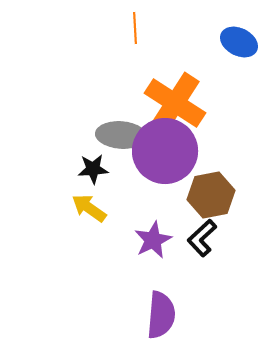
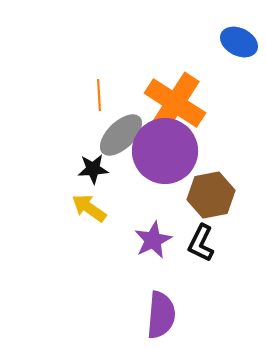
orange line: moved 36 px left, 67 px down
gray ellipse: rotated 48 degrees counterclockwise
black L-shape: moved 1 px left, 5 px down; rotated 21 degrees counterclockwise
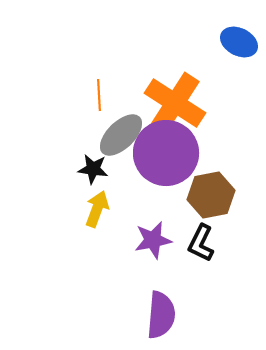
purple circle: moved 1 px right, 2 px down
black star: rotated 12 degrees clockwise
yellow arrow: moved 8 px right, 1 px down; rotated 75 degrees clockwise
purple star: rotated 15 degrees clockwise
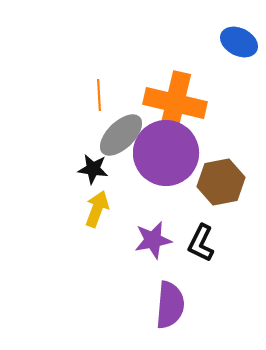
orange cross: rotated 20 degrees counterclockwise
brown hexagon: moved 10 px right, 13 px up
purple semicircle: moved 9 px right, 10 px up
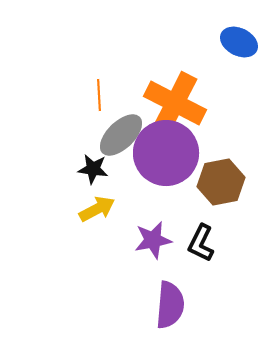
orange cross: rotated 14 degrees clockwise
yellow arrow: rotated 42 degrees clockwise
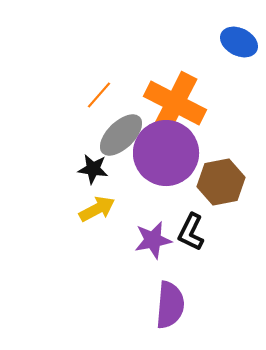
orange line: rotated 44 degrees clockwise
black L-shape: moved 10 px left, 11 px up
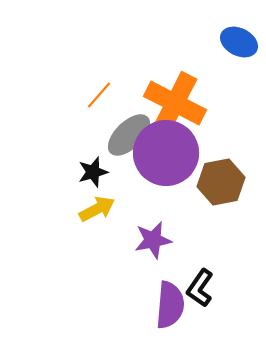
gray ellipse: moved 8 px right
black star: moved 3 px down; rotated 24 degrees counterclockwise
black L-shape: moved 9 px right, 56 px down; rotated 9 degrees clockwise
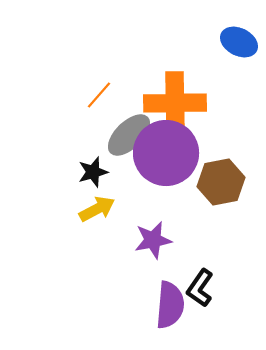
orange cross: rotated 28 degrees counterclockwise
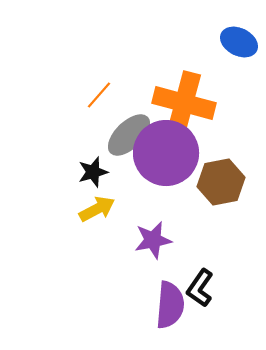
orange cross: moved 9 px right; rotated 16 degrees clockwise
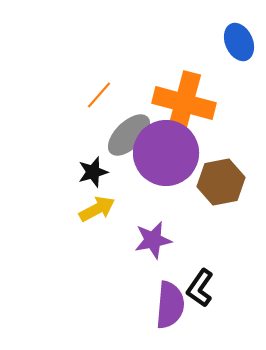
blue ellipse: rotated 39 degrees clockwise
